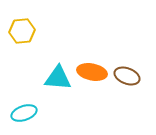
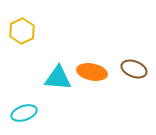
yellow hexagon: rotated 20 degrees counterclockwise
brown ellipse: moved 7 px right, 7 px up
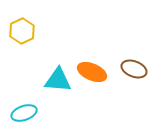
orange ellipse: rotated 12 degrees clockwise
cyan triangle: moved 2 px down
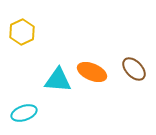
yellow hexagon: moved 1 px down
brown ellipse: rotated 25 degrees clockwise
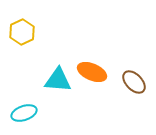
brown ellipse: moved 13 px down
